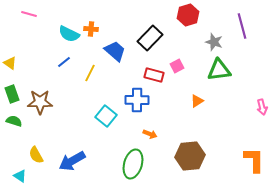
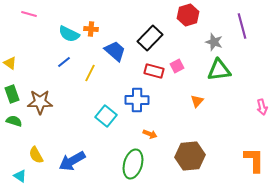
red rectangle: moved 4 px up
orange triangle: rotated 16 degrees counterclockwise
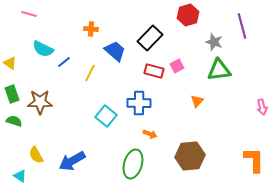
cyan semicircle: moved 26 px left, 15 px down
blue cross: moved 2 px right, 3 px down
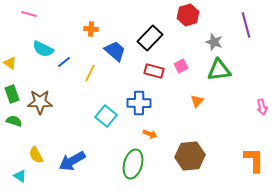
purple line: moved 4 px right, 1 px up
pink square: moved 4 px right
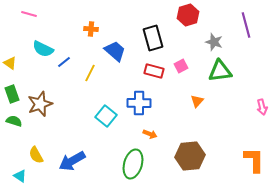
black rectangle: moved 3 px right; rotated 60 degrees counterclockwise
green triangle: moved 1 px right, 1 px down
brown star: moved 2 px down; rotated 20 degrees counterclockwise
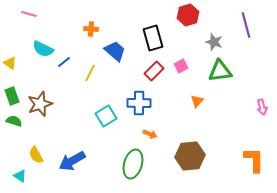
red rectangle: rotated 60 degrees counterclockwise
green rectangle: moved 2 px down
cyan square: rotated 20 degrees clockwise
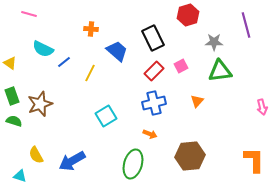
black rectangle: rotated 10 degrees counterclockwise
gray star: rotated 18 degrees counterclockwise
blue trapezoid: moved 2 px right
blue cross: moved 15 px right; rotated 15 degrees counterclockwise
cyan triangle: rotated 16 degrees counterclockwise
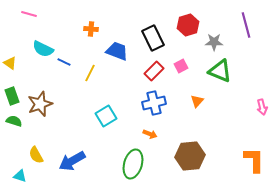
red hexagon: moved 10 px down
blue trapezoid: rotated 20 degrees counterclockwise
blue line: rotated 64 degrees clockwise
green triangle: rotated 30 degrees clockwise
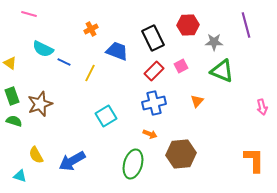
red hexagon: rotated 15 degrees clockwise
orange cross: rotated 32 degrees counterclockwise
green triangle: moved 2 px right
brown hexagon: moved 9 px left, 2 px up
